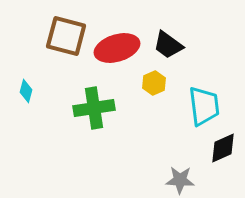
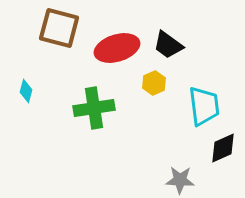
brown square: moved 7 px left, 8 px up
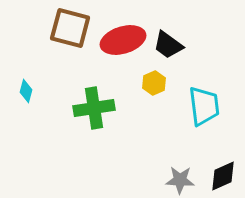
brown square: moved 11 px right
red ellipse: moved 6 px right, 8 px up
black diamond: moved 28 px down
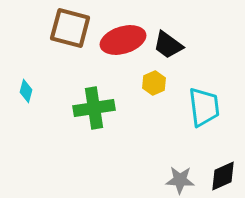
cyan trapezoid: moved 1 px down
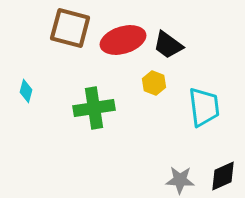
yellow hexagon: rotated 15 degrees counterclockwise
